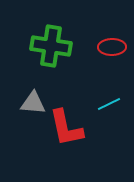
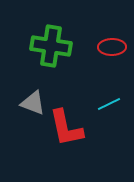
gray triangle: rotated 16 degrees clockwise
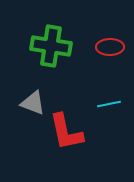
red ellipse: moved 2 px left
cyan line: rotated 15 degrees clockwise
red L-shape: moved 4 px down
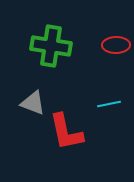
red ellipse: moved 6 px right, 2 px up
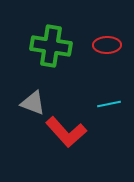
red ellipse: moved 9 px left
red L-shape: rotated 30 degrees counterclockwise
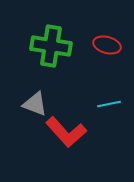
red ellipse: rotated 16 degrees clockwise
gray triangle: moved 2 px right, 1 px down
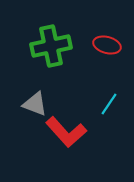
green cross: rotated 21 degrees counterclockwise
cyan line: rotated 45 degrees counterclockwise
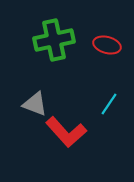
green cross: moved 3 px right, 6 px up
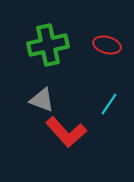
green cross: moved 6 px left, 5 px down
gray triangle: moved 7 px right, 4 px up
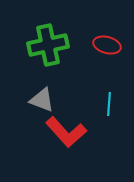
cyan line: rotated 30 degrees counterclockwise
